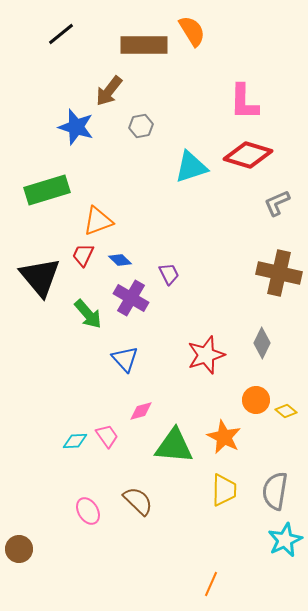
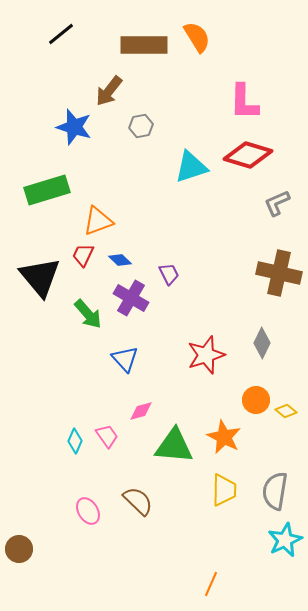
orange semicircle: moved 5 px right, 6 px down
blue star: moved 2 px left
cyan diamond: rotated 65 degrees counterclockwise
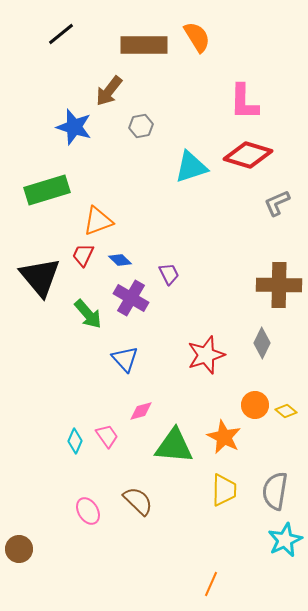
brown cross: moved 12 px down; rotated 12 degrees counterclockwise
orange circle: moved 1 px left, 5 px down
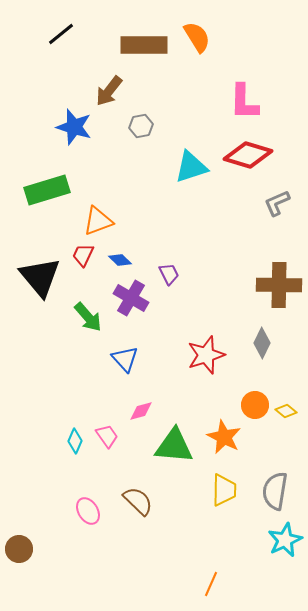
green arrow: moved 3 px down
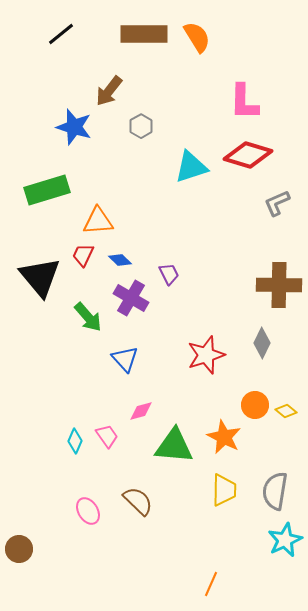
brown rectangle: moved 11 px up
gray hexagon: rotated 20 degrees counterclockwise
orange triangle: rotated 16 degrees clockwise
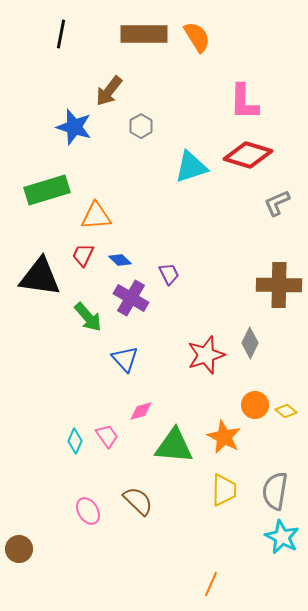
black line: rotated 40 degrees counterclockwise
orange triangle: moved 2 px left, 5 px up
black triangle: rotated 42 degrees counterclockwise
gray diamond: moved 12 px left
cyan star: moved 3 px left, 3 px up; rotated 20 degrees counterclockwise
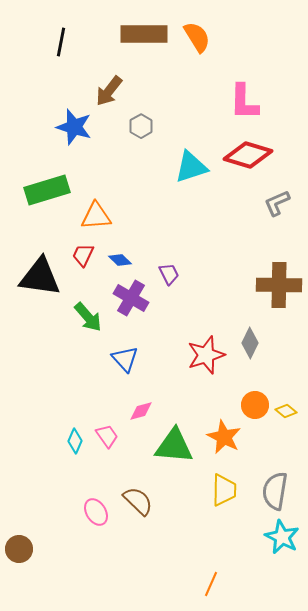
black line: moved 8 px down
pink ellipse: moved 8 px right, 1 px down
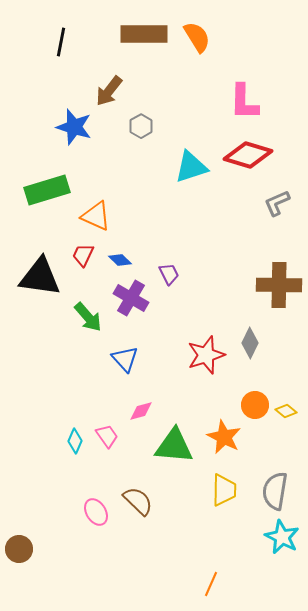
orange triangle: rotated 28 degrees clockwise
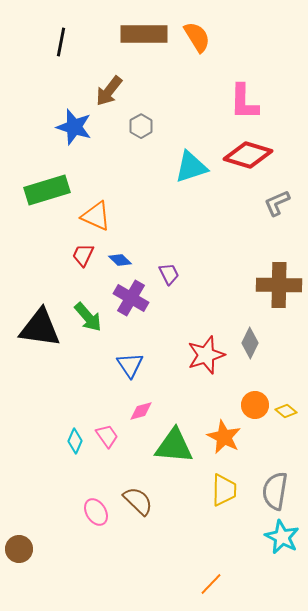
black triangle: moved 51 px down
blue triangle: moved 5 px right, 6 px down; rotated 8 degrees clockwise
orange line: rotated 20 degrees clockwise
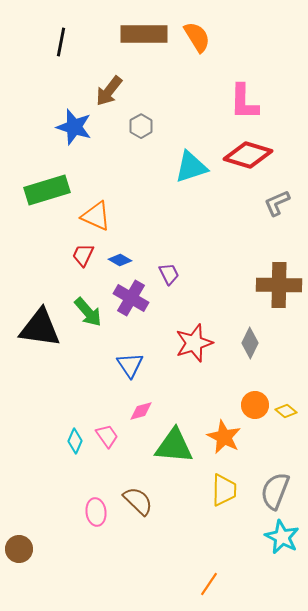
blue diamond: rotated 15 degrees counterclockwise
green arrow: moved 5 px up
red star: moved 12 px left, 12 px up
gray semicircle: rotated 12 degrees clockwise
pink ellipse: rotated 24 degrees clockwise
orange line: moved 2 px left; rotated 10 degrees counterclockwise
